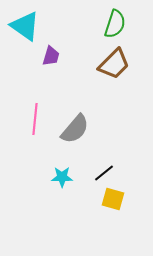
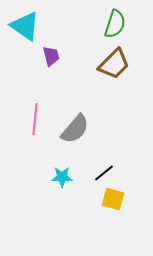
purple trapezoid: rotated 30 degrees counterclockwise
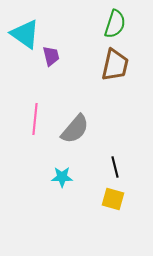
cyan triangle: moved 8 px down
brown trapezoid: moved 1 px right, 1 px down; rotated 32 degrees counterclockwise
black line: moved 11 px right, 6 px up; rotated 65 degrees counterclockwise
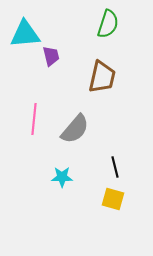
green semicircle: moved 7 px left
cyan triangle: rotated 40 degrees counterclockwise
brown trapezoid: moved 13 px left, 12 px down
pink line: moved 1 px left
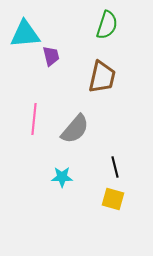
green semicircle: moved 1 px left, 1 px down
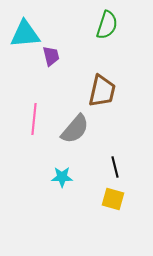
brown trapezoid: moved 14 px down
